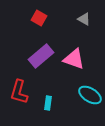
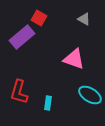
purple rectangle: moved 19 px left, 19 px up
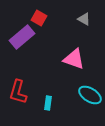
red L-shape: moved 1 px left
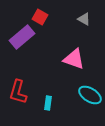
red square: moved 1 px right, 1 px up
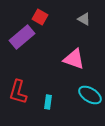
cyan rectangle: moved 1 px up
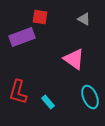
red square: rotated 21 degrees counterclockwise
purple rectangle: rotated 20 degrees clockwise
pink triangle: rotated 15 degrees clockwise
cyan ellipse: moved 2 px down; rotated 35 degrees clockwise
cyan rectangle: rotated 48 degrees counterclockwise
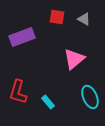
red square: moved 17 px right
pink triangle: rotated 45 degrees clockwise
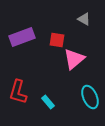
red square: moved 23 px down
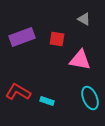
red square: moved 1 px up
pink triangle: moved 6 px right, 1 px down; rotated 50 degrees clockwise
red L-shape: rotated 105 degrees clockwise
cyan ellipse: moved 1 px down
cyan rectangle: moved 1 px left, 1 px up; rotated 32 degrees counterclockwise
